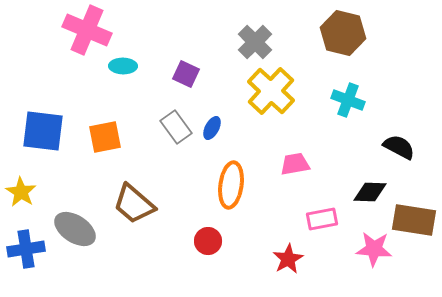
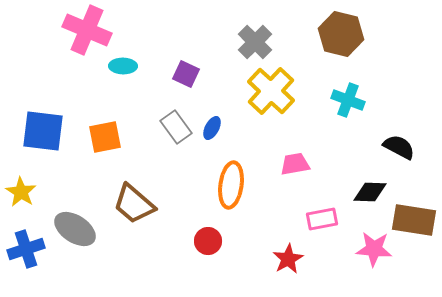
brown hexagon: moved 2 px left, 1 px down
blue cross: rotated 9 degrees counterclockwise
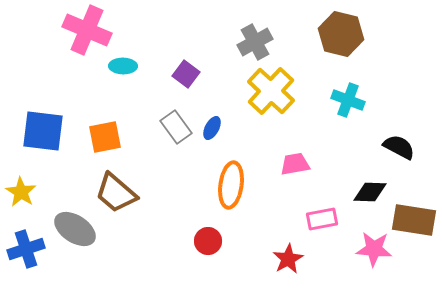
gray cross: rotated 16 degrees clockwise
purple square: rotated 12 degrees clockwise
brown trapezoid: moved 18 px left, 11 px up
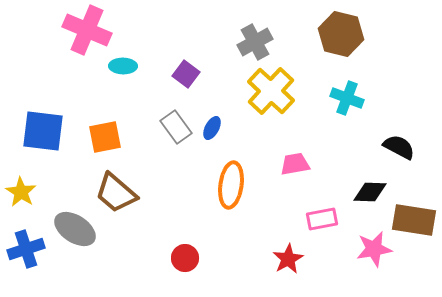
cyan cross: moved 1 px left, 2 px up
red circle: moved 23 px left, 17 px down
pink star: rotated 15 degrees counterclockwise
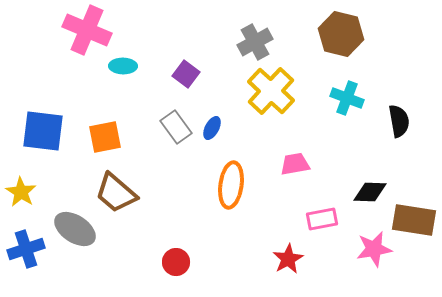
black semicircle: moved 26 px up; rotated 52 degrees clockwise
red circle: moved 9 px left, 4 px down
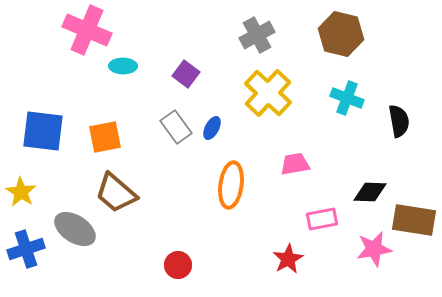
gray cross: moved 2 px right, 7 px up
yellow cross: moved 3 px left, 2 px down
red circle: moved 2 px right, 3 px down
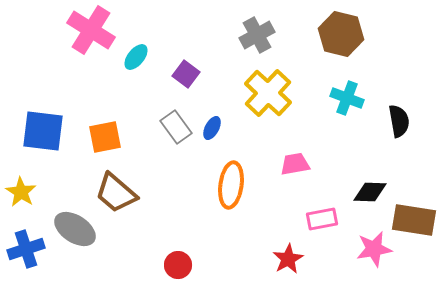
pink cross: moved 4 px right; rotated 9 degrees clockwise
cyan ellipse: moved 13 px right, 9 px up; rotated 52 degrees counterclockwise
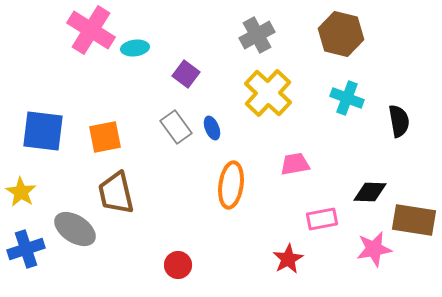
cyan ellipse: moved 1 px left, 9 px up; rotated 44 degrees clockwise
blue ellipse: rotated 50 degrees counterclockwise
brown trapezoid: rotated 36 degrees clockwise
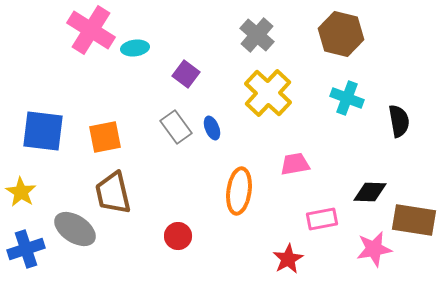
gray cross: rotated 20 degrees counterclockwise
orange ellipse: moved 8 px right, 6 px down
brown trapezoid: moved 3 px left
red circle: moved 29 px up
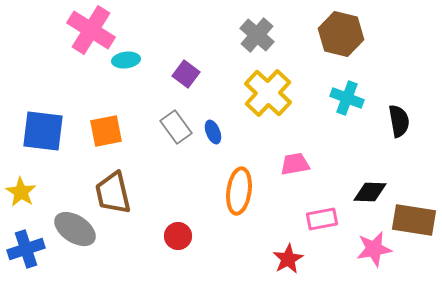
cyan ellipse: moved 9 px left, 12 px down
blue ellipse: moved 1 px right, 4 px down
orange square: moved 1 px right, 6 px up
